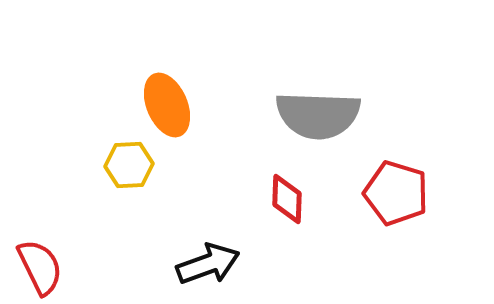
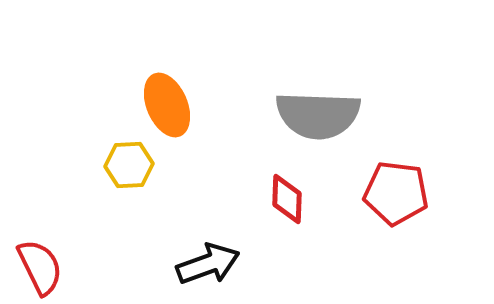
red pentagon: rotated 10 degrees counterclockwise
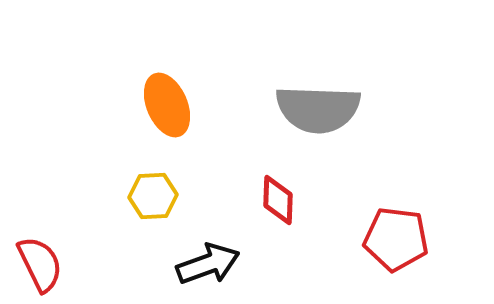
gray semicircle: moved 6 px up
yellow hexagon: moved 24 px right, 31 px down
red pentagon: moved 46 px down
red diamond: moved 9 px left, 1 px down
red semicircle: moved 3 px up
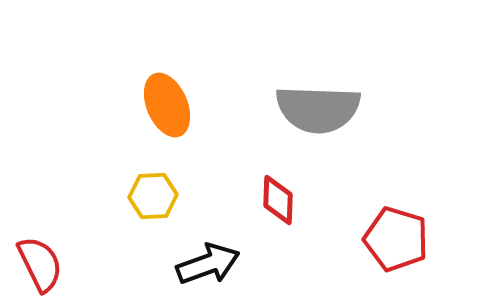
red pentagon: rotated 10 degrees clockwise
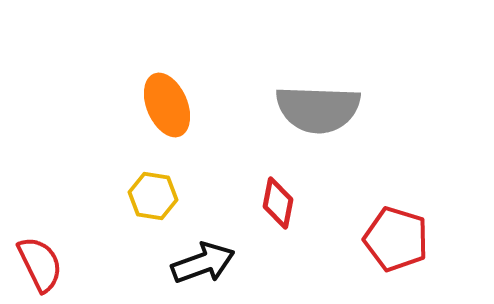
yellow hexagon: rotated 12 degrees clockwise
red diamond: moved 3 px down; rotated 9 degrees clockwise
black arrow: moved 5 px left, 1 px up
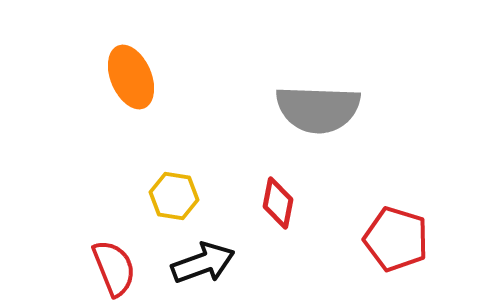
orange ellipse: moved 36 px left, 28 px up
yellow hexagon: moved 21 px right
red semicircle: moved 74 px right, 4 px down; rotated 4 degrees clockwise
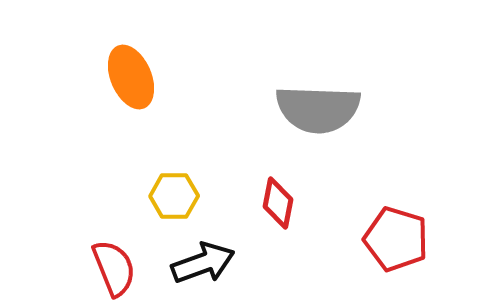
yellow hexagon: rotated 9 degrees counterclockwise
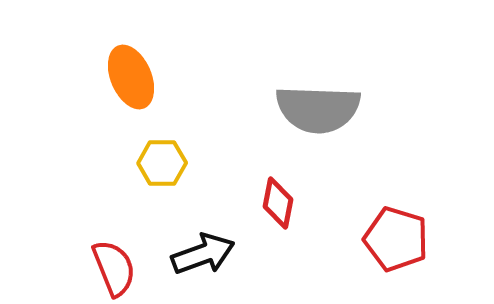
yellow hexagon: moved 12 px left, 33 px up
black arrow: moved 9 px up
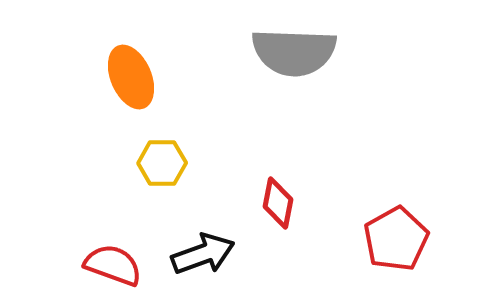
gray semicircle: moved 24 px left, 57 px up
red pentagon: rotated 26 degrees clockwise
red semicircle: moved 1 px left, 3 px up; rotated 48 degrees counterclockwise
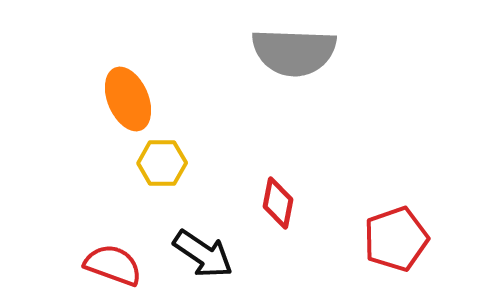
orange ellipse: moved 3 px left, 22 px down
red pentagon: rotated 10 degrees clockwise
black arrow: rotated 54 degrees clockwise
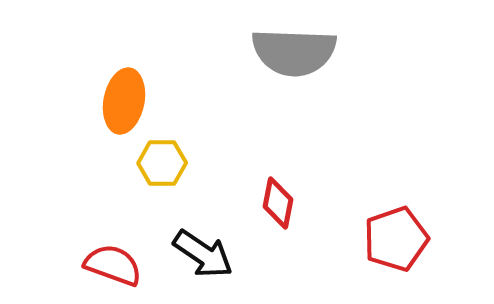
orange ellipse: moved 4 px left, 2 px down; rotated 34 degrees clockwise
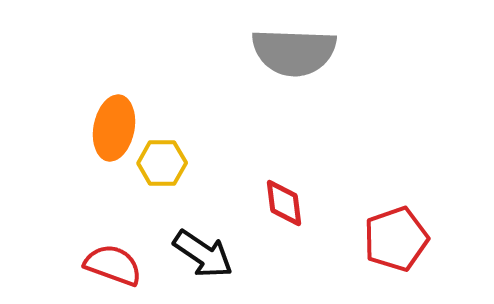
orange ellipse: moved 10 px left, 27 px down
red diamond: moved 6 px right; rotated 18 degrees counterclockwise
